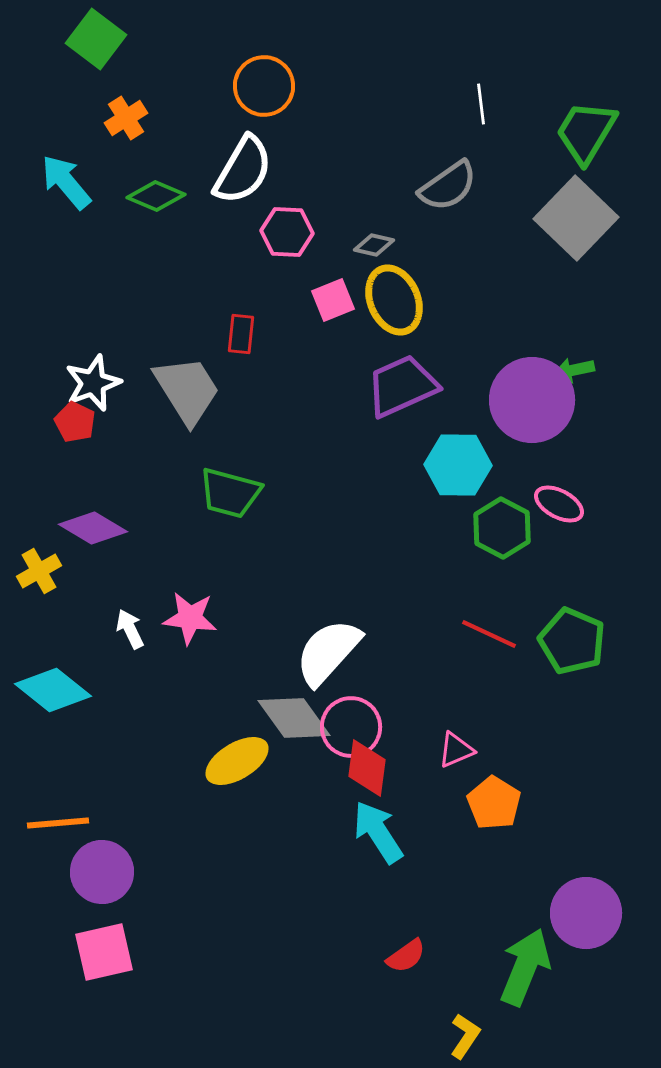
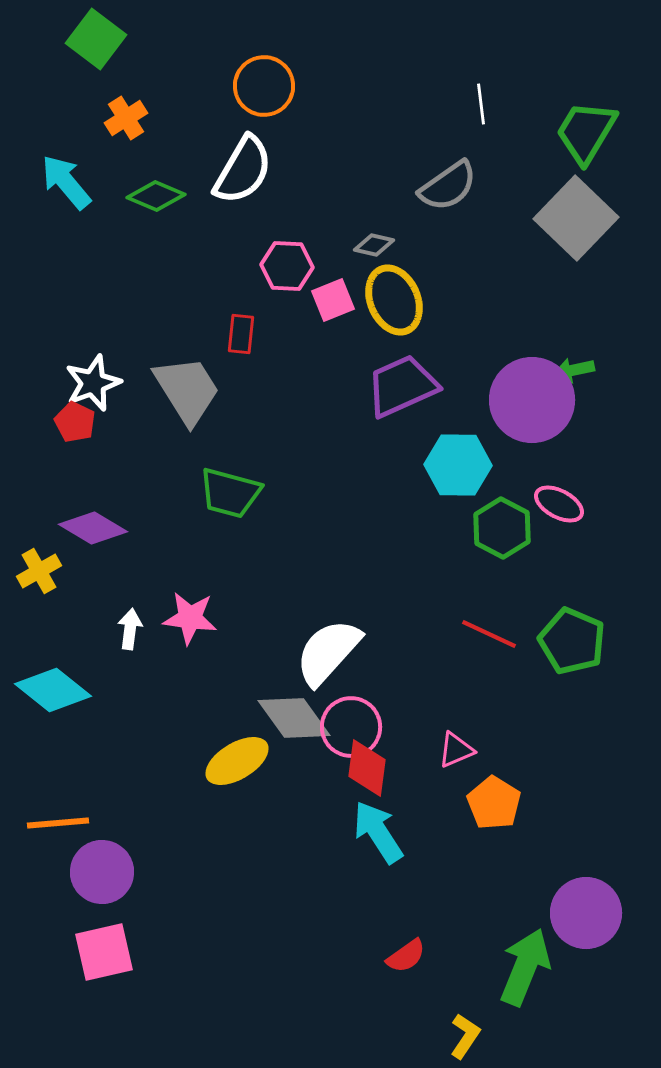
pink hexagon at (287, 232): moved 34 px down
white arrow at (130, 629): rotated 33 degrees clockwise
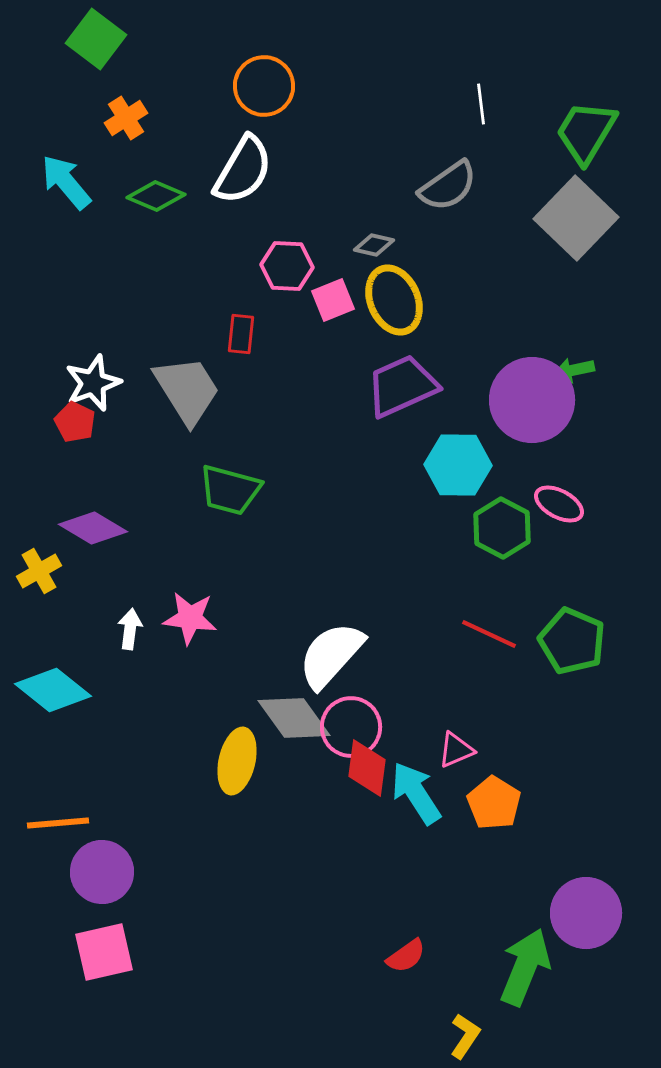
green trapezoid at (230, 493): moved 3 px up
white semicircle at (328, 652): moved 3 px right, 3 px down
yellow ellipse at (237, 761): rotated 46 degrees counterclockwise
cyan arrow at (378, 832): moved 38 px right, 39 px up
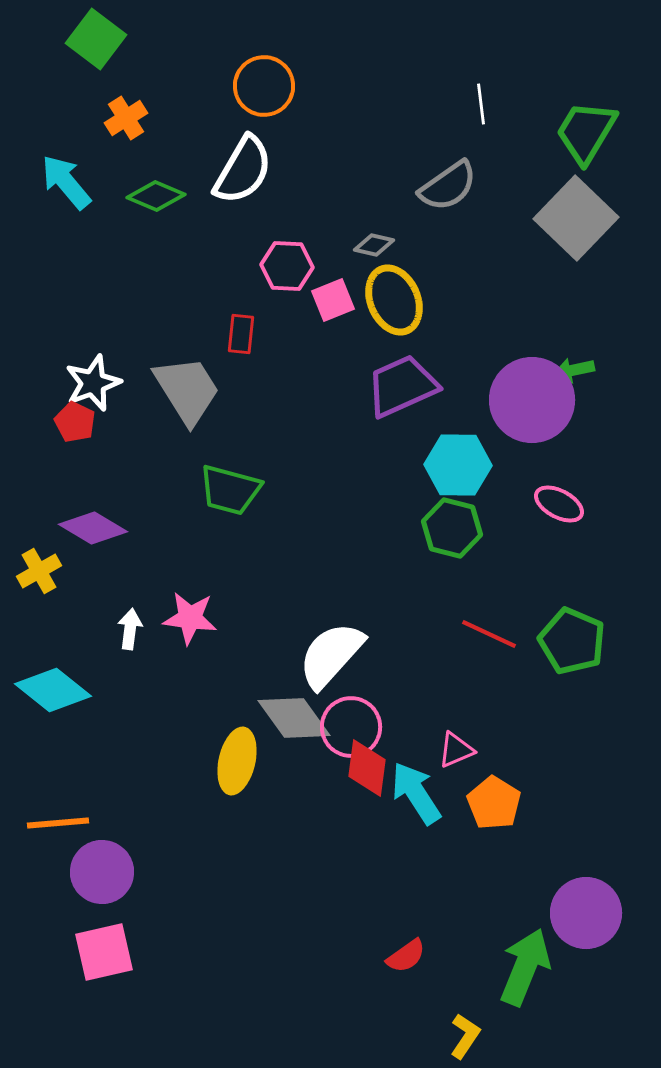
green hexagon at (502, 528): moved 50 px left; rotated 14 degrees counterclockwise
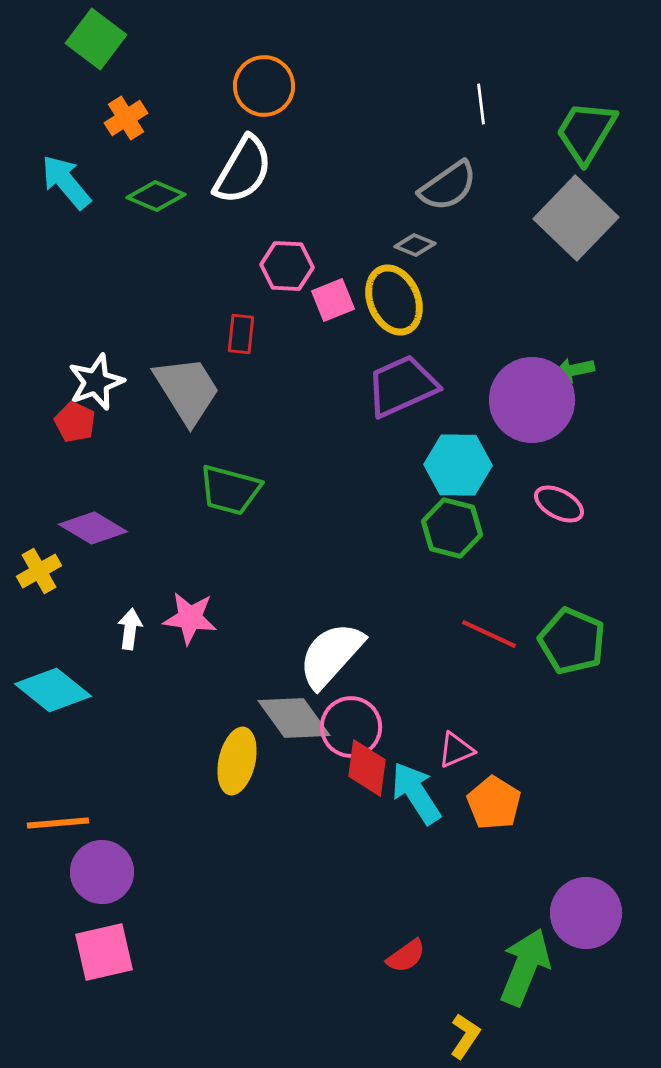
gray diamond at (374, 245): moved 41 px right; rotated 9 degrees clockwise
white star at (93, 383): moved 3 px right, 1 px up
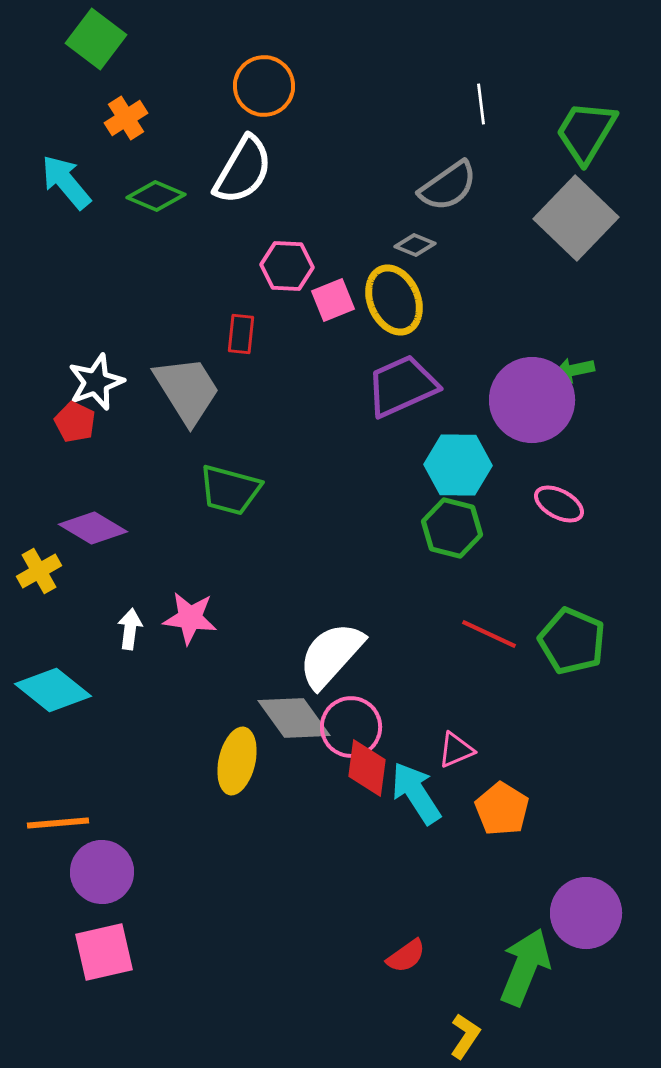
orange pentagon at (494, 803): moved 8 px right, 6 px down
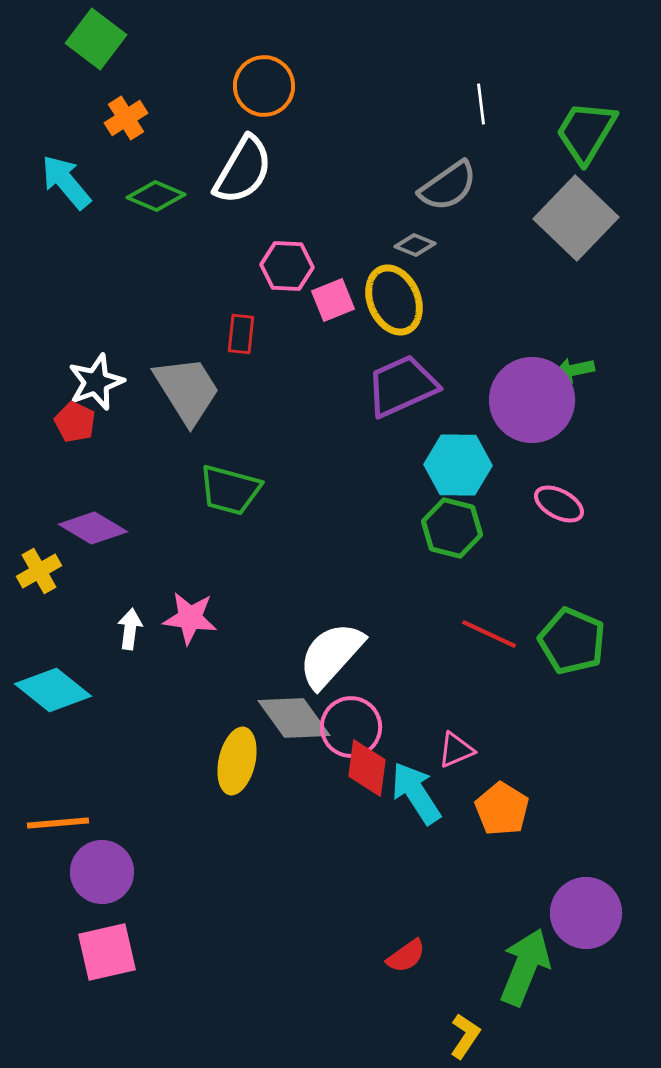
pink square at (104, 952): moved 3 px right
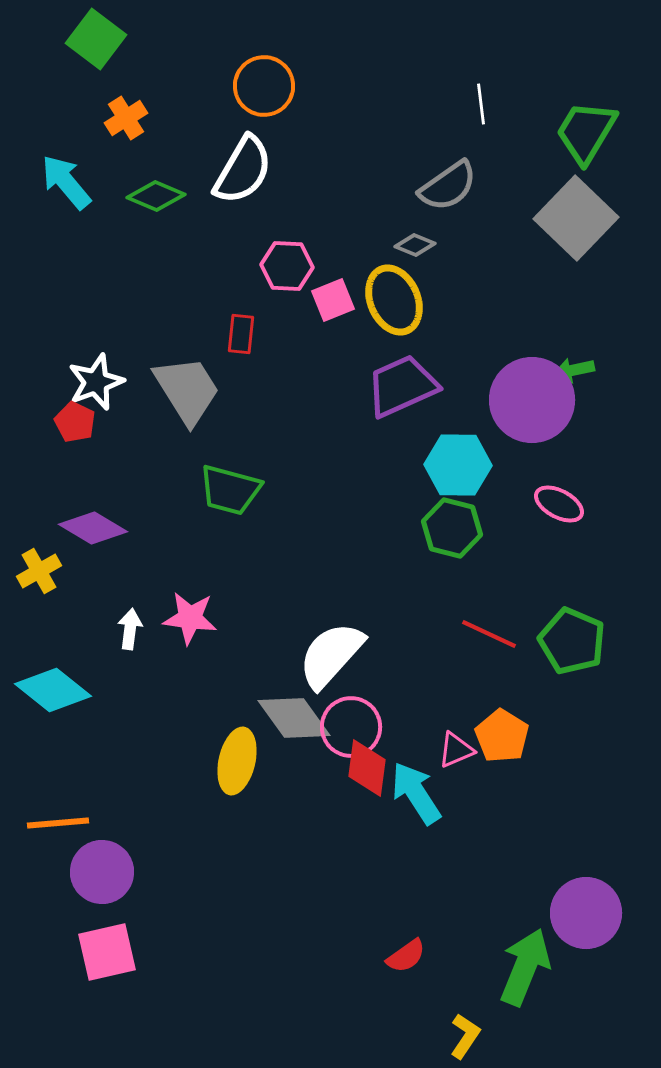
orange pentagon at (502, 809): moved 73 px up
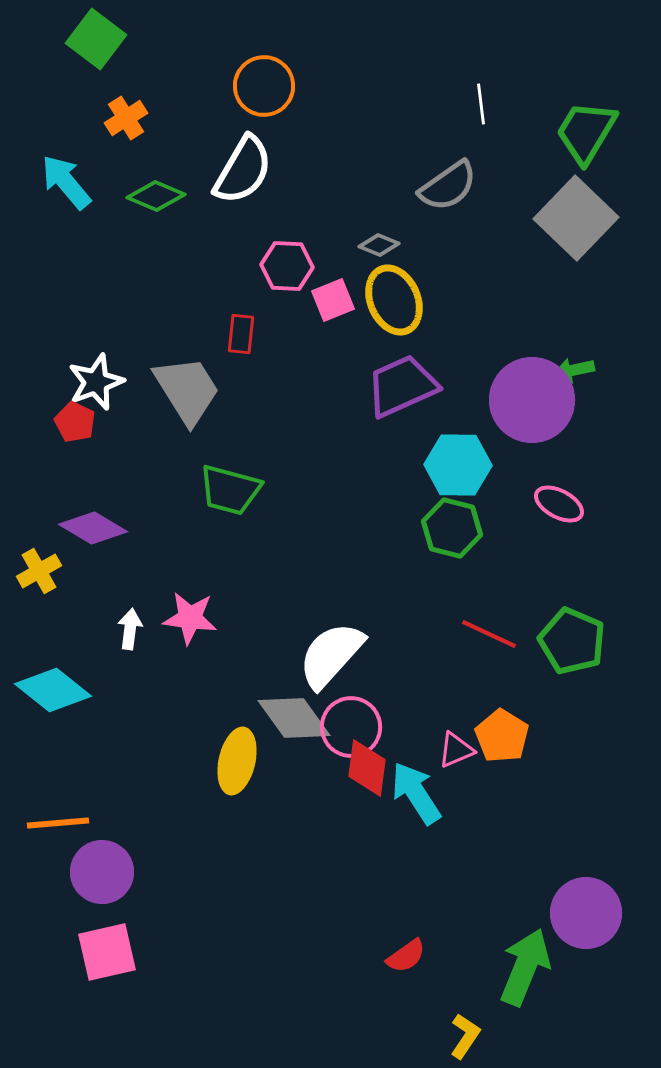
gray diamond at (415, 245): moved 36 px left
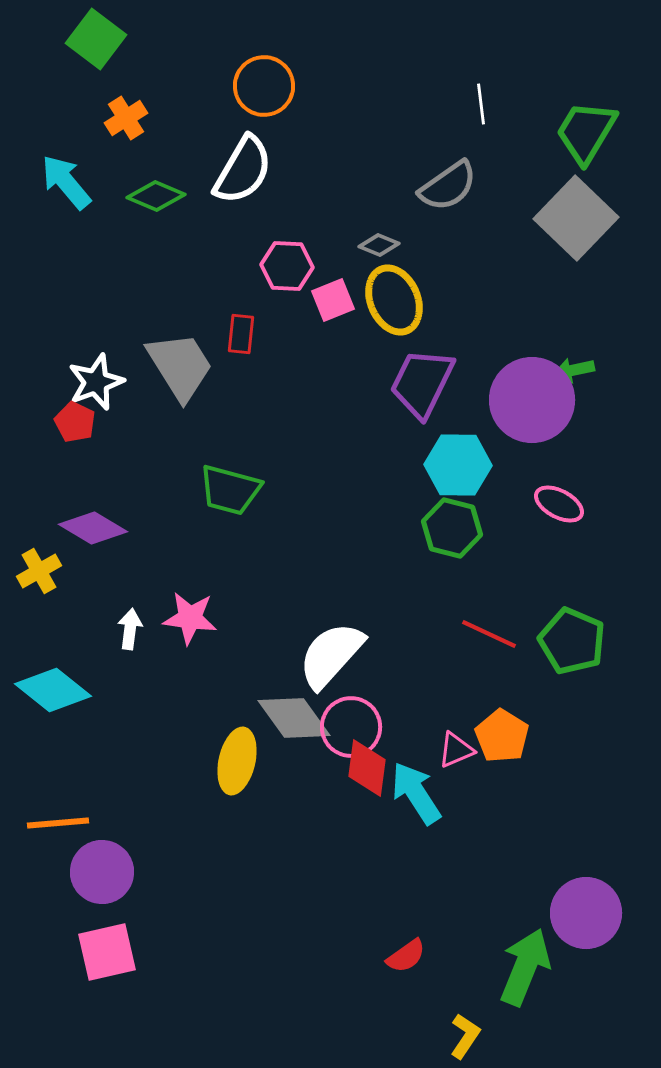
purple trapezoid at (402, 386): moved 20 px right, 3 px up; rotated 40 degrees counterclockwise
gray trapezoid at (187, 390): moved 7 px left, 24 px up
